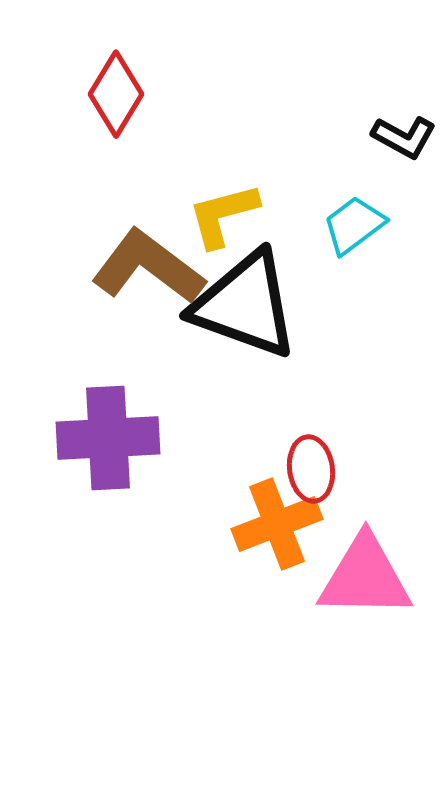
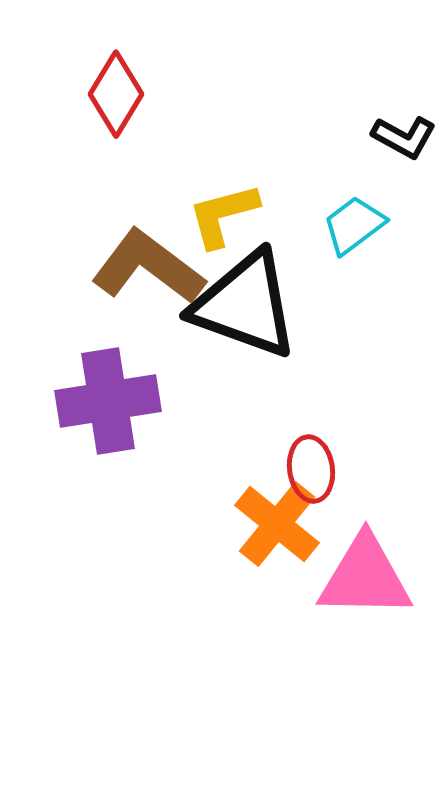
purple cross: moved 37 px up; rotated 6 degrees counterclockwise
orange cross: rotated 30 degrees counterclockwise
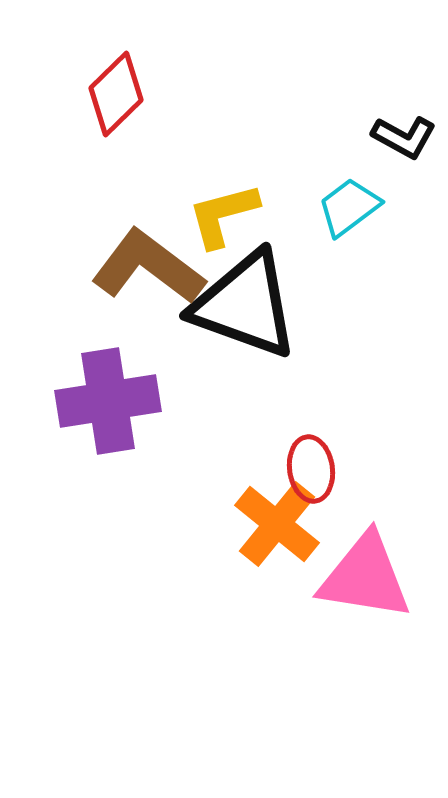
red diamond: rotated 14 degrees clockwise
cyan trapezoid: moved 5 px left, 18 px up
pink triangle: rotated 8 degrees clockwise
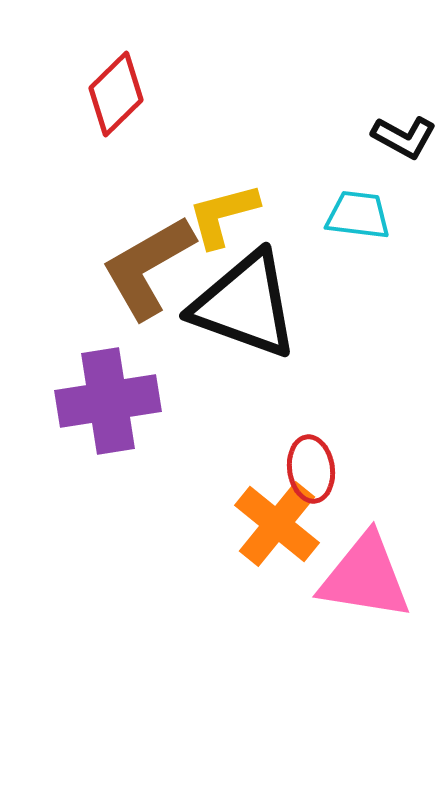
cyan trapezoid: moved 9 px right, 8 px down; rotated 44 degrees clockwise
brown L-shape: rotated 67 degrees counterclockwise
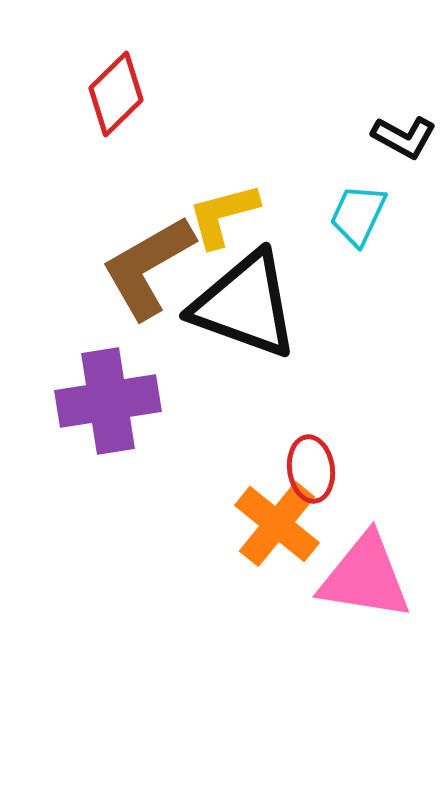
cyan trapezoid: rotated 72 degrees counterclockwise
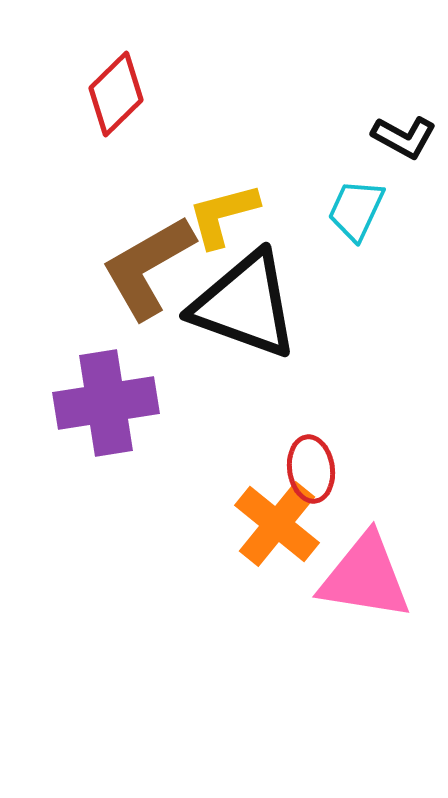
cyan trapezoid: moved 2 px left, 5 px up
purple cross: moved 2 px left, 2 px down
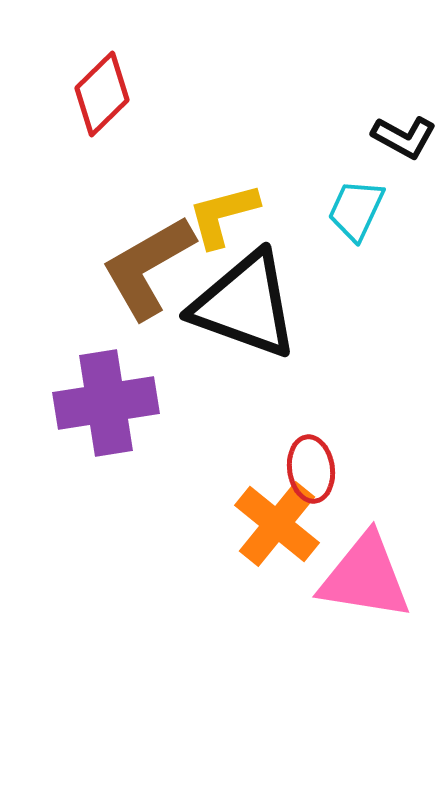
red diamond: moved 14 px left
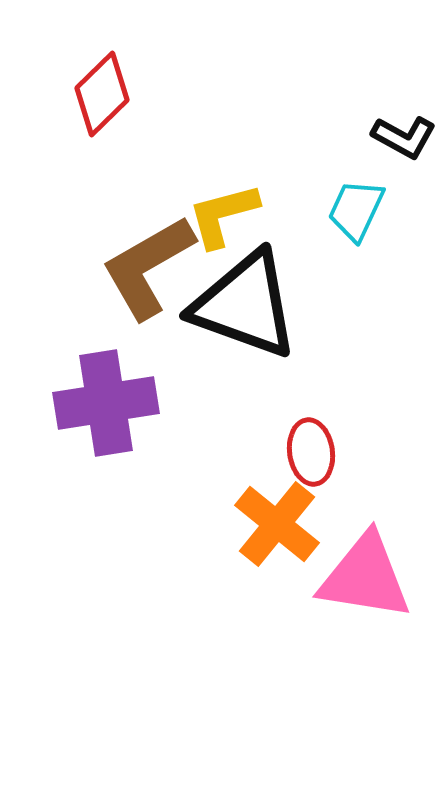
red ellipse: moved 17 px up
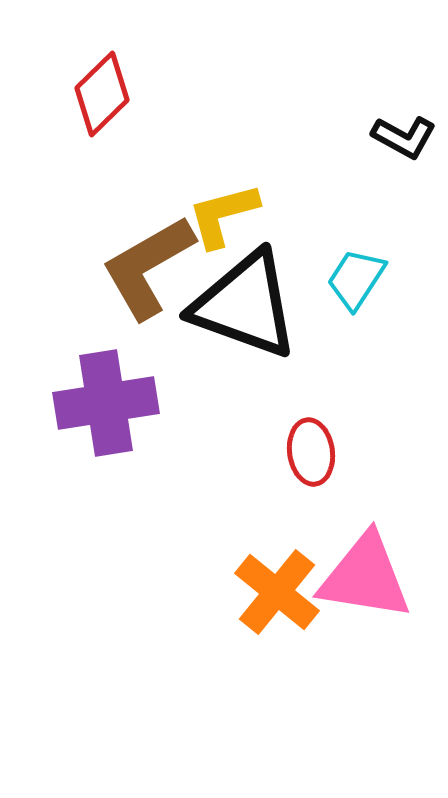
cyan trapezoid: moved 69 px down; rotated 8 degrees clockwise
orange cross: moved 68 px down
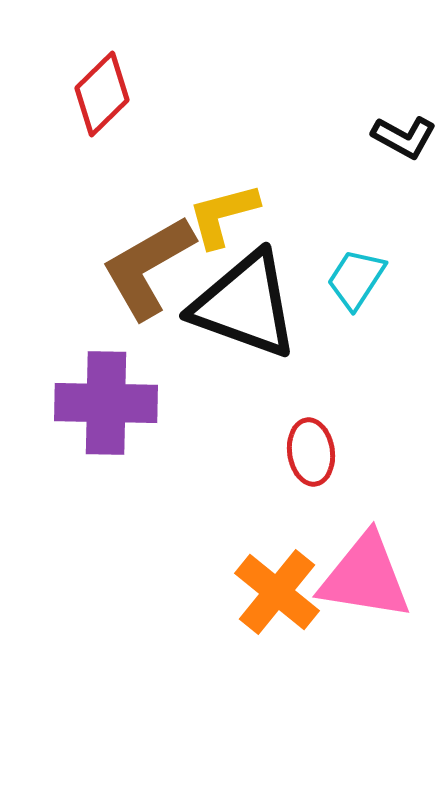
purple cross: rotated 10 degrees clockwise
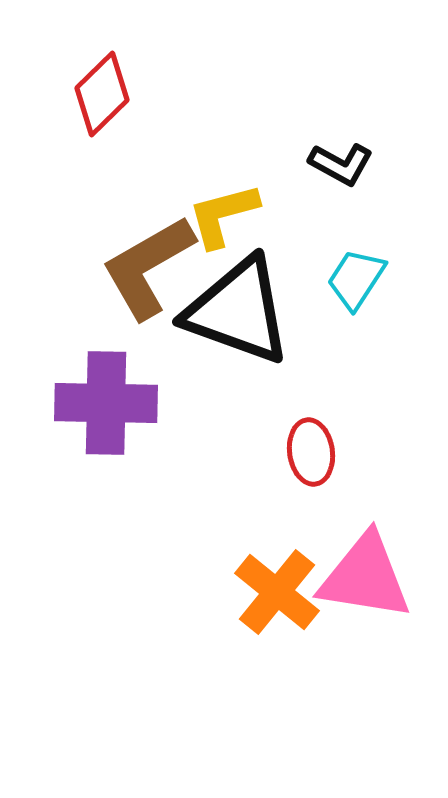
black L-shape: moved 63 px left, 27 px down
black triangle: moved 7 px left, 6 px down
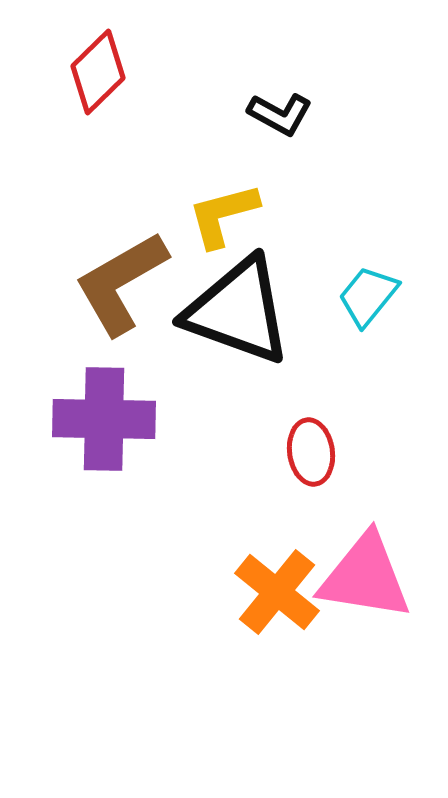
red diamond: moved 4 px left, 22 px up
black L-shape: moved 61 px left, 50 px up
brown L-shape: moved 27 px left, 16 px down
cyan trapezoid: moved 12 px right, 17 px down; rotated 6 degrees clockwise
purple cross: moved 2 px left, 16 px down
